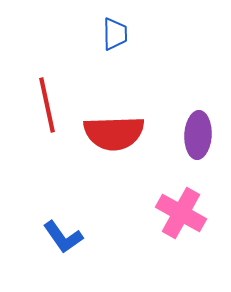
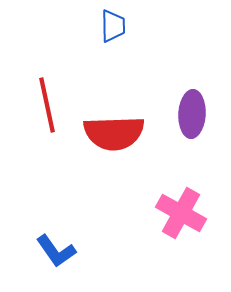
blue trapezoid: moved 2 px left, 8 px up
purple ellipse: moved 6 px left, 21 px up
blue L-shape: moved 7 px left, 14 px down
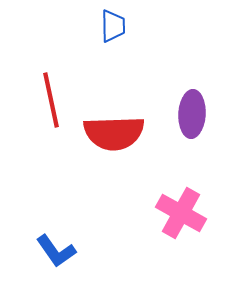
red line: moved 4 px right, 5 px up
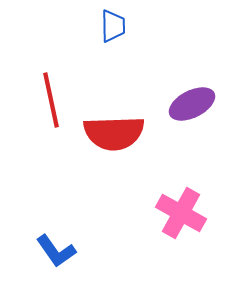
purple ellipse: moved 10 px up; rotated 60 degrees clockwise
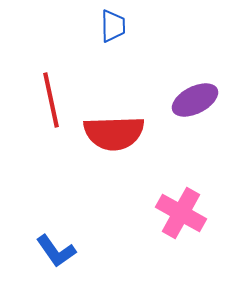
purple ellipse: moved 3 px right, 4 px up
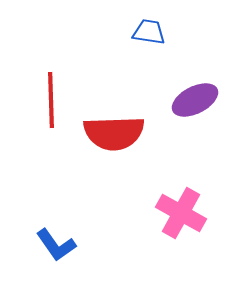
blue trapezoid: moved 36 px right, 6 px down; rotated 80 degrees counterclockwise
red line: rotated 10 degrees clockwise
blue L-shape: moved 6 px up
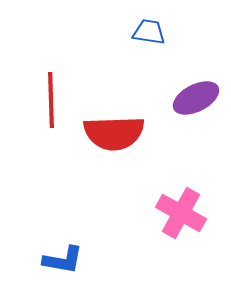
purple ellipse: moved 1 px right, 2 px up
blue L-shape: moved 7 px right, 15 px down; rotated 45 degrees counterclockwise
